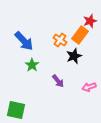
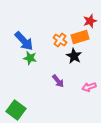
orange rectangle: moved 2 px down; rotated 36 degrees clockwise
black star: rotated 21 degrees counterclockwise
green star: moved 2 px left, 7 px up; rotated 24 degrees counterclockwise
green square: rotated 24 degrees clockwise
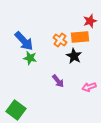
orange rectangle: rotated 12 degrees clockwise
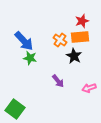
red star: moved 8 px left
pink arrow: moved 1 px down
green square: moved 1 px left, 1 px up
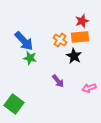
green square: moved 1 px left, 5 px up
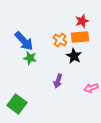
purple arrow: rotated 56 degrees clockwise
pink arrow: moved 2 px right
green square: moved 3 px right
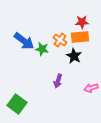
red star: moved 1 px down; rotated 16 degrees clockwise
blue arrow: rotated 10 degrees counterclockwise
green star: moved 12 px right, 9 px up
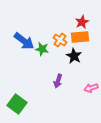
red star: rotated 24 degrees counterclockwise
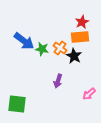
orange cross: moved 8 px down
pink arrow: moved 2 px left, 6 px down; rotated 24 degrees counterclockwise
green square: rotated 30 degrees counterclockwise
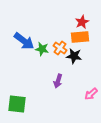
black star: rotated 21 degrees counterclockwise
pink arrow: moved 2 px right
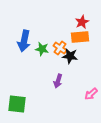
blue arrow: rotated 65 degrees clockwise
black star: moved 4 px left
